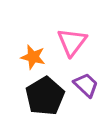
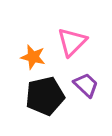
pink triangle: rotated 8 degrees clockwise
black pentagon: rotated 18 degrees clockwise
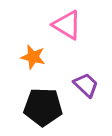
pink triangle: moved 5 px left, 17 px up; rotated 44 degrees counterclockwise
black pentagon: moved 2 px left, 11 px down; rotated 15 degrees clockwise
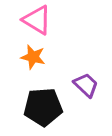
pink triangle: moved 30 px left, 5 px up
black pentagon: rotated 6 degrees counterclockwise
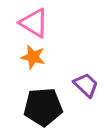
pink triangle: moved 3 px left, 3 px down
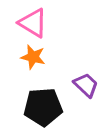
pink triangle: moved 1 px left
